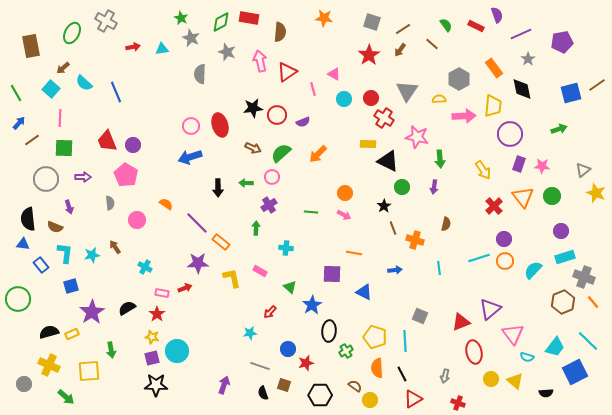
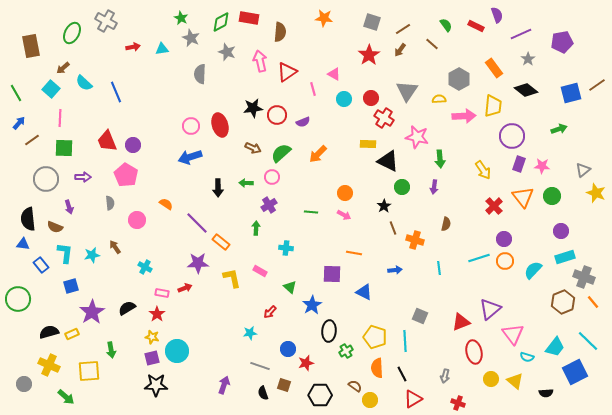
black diamond at (522, 89): moved 4 px right, 1 px down; rotated 40 degrees counterclockwise
purple circle at (510, 134): moved 2 px right, 2 px down
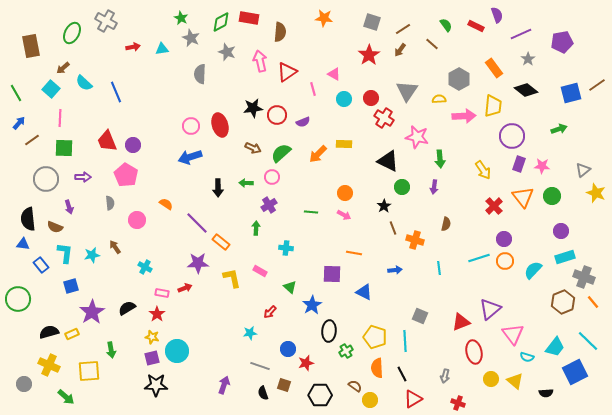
yellow rectangle at (368, 144): moved 24 px left
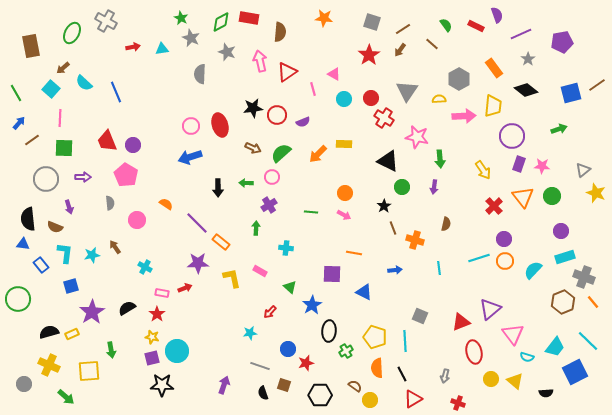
black star at (156, 385): moved 6 px right
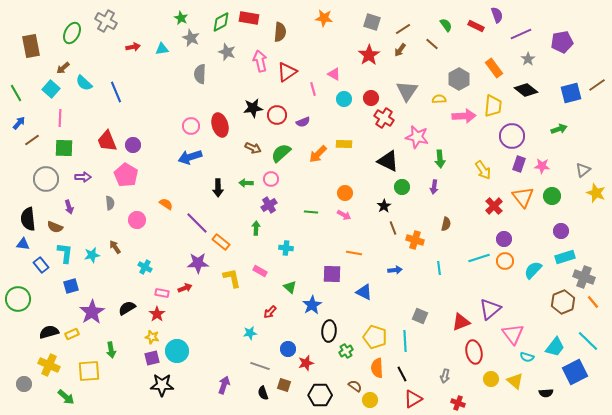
pink circle at (272, 177): moved 1 px left, 2 px down
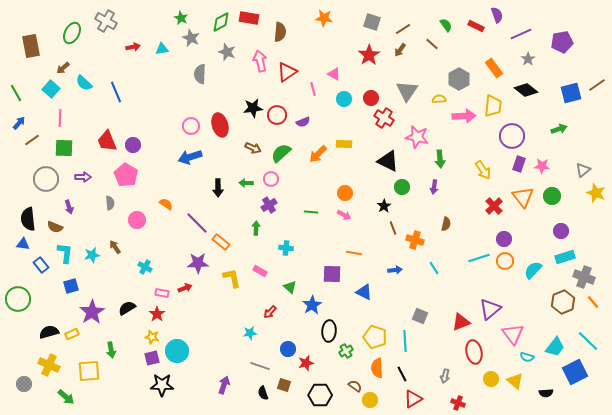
cyan line at (439, 268): moved 5 px left; rotated 24 degrees counterclockwise
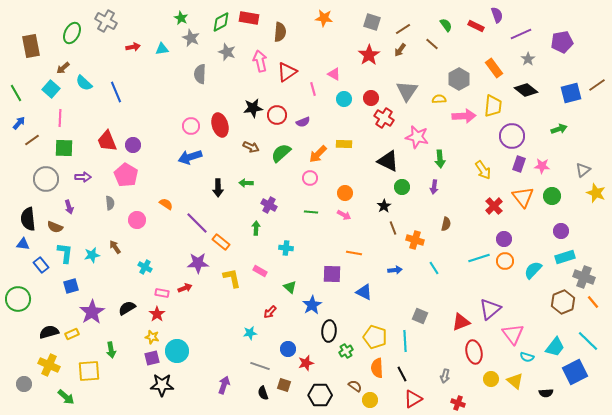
brown arrow at (253, 148): moved 2 px left, 1 px up
pink circle at (271, 179): moved 39 px right, 1 px up
purple cross at (269, 205): rotated 28 degrees counterclockwise
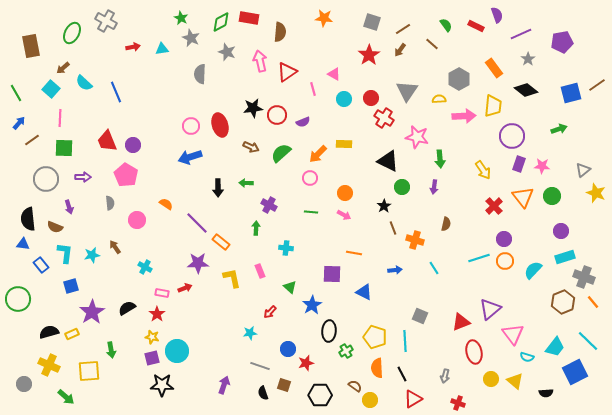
pink rectangle at (260, 271): rotated 40 degrees clockwise
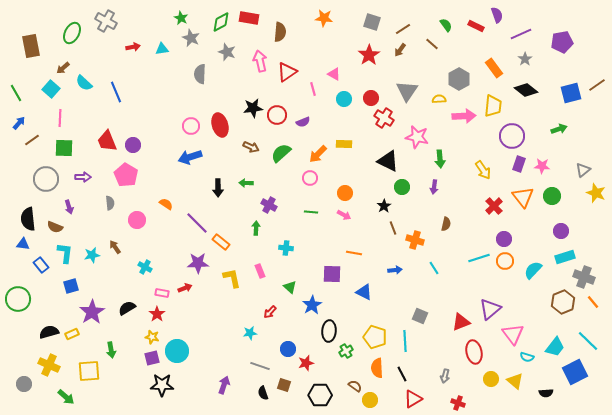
gray star at (528, 59): moved 3 px left
